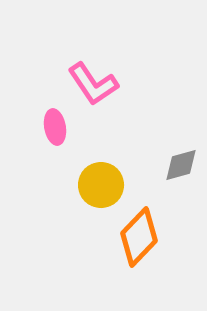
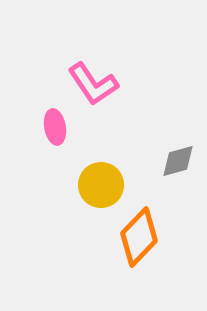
gray diamond: moved 3 px left, 4 px up
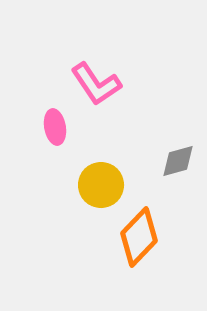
pink L-shape: moved 3 px right
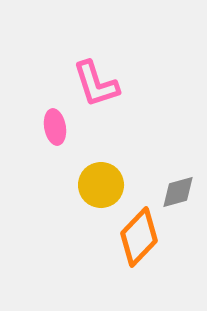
pink L-shape: rotated 16 degrees clockwise
gray diamond: moved 31 px down
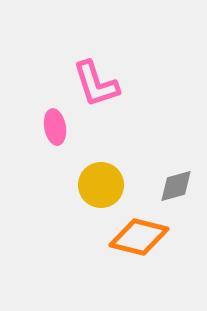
gray diamond: moved 2 px left, 6 px up
orange diamond: rotated 60 degrees clockwise
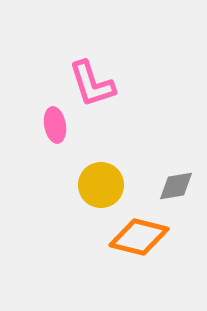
pink L-shape: moved 4 px left
pink ellipse: moved 2 px up
gray diamond: rotated 6 degrees clockwise
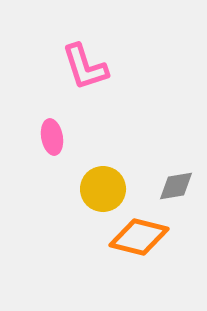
pink L-shape: moved 7 px left, 17 px up
pink ellipse: moved 3 px left, 12 px down
yellow circle: moved 2 px right, 4 px down
